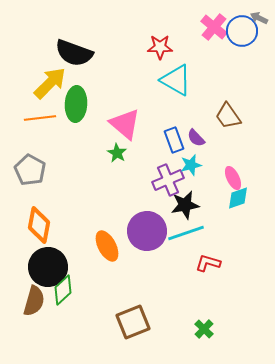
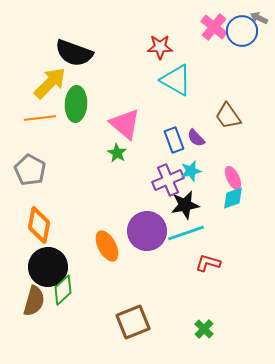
cyan star: moved 6 px down
cyan diamond: moved 5 px left
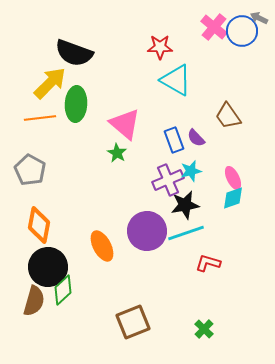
orange ellipse: moved 5 px left
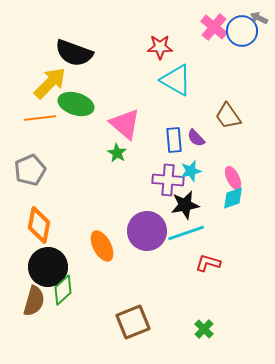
green ellipse: rotated 76 degrees counterclockwise
blue rectangle: rotated 15 degrees clockwise
gray pentagon: rotated 20 degrees clockwise
purple cross: rotated 28 degrees clockwise
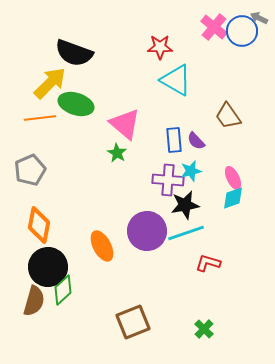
purple semicircle: moved 3 px down
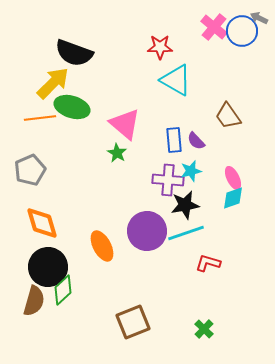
yellow arrow: moved 3 px right
green ellipse: moved 4 px left, 3 px down
orange diamond: moved 3 px right, 2 px up; rotated 27 degrees counterclockwise
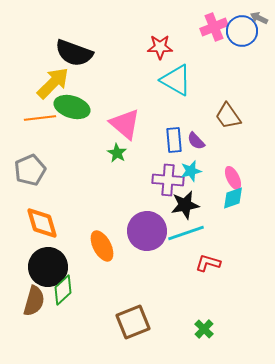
pink cross: rotated 28 degrees clockwise
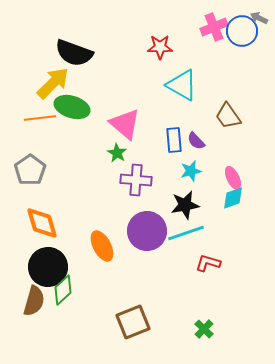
cyan triangle: moved 6 px right, 5 px down
gray pentagon: rotated 12 degrees counterclockwise
purple cross: moved 32 px left
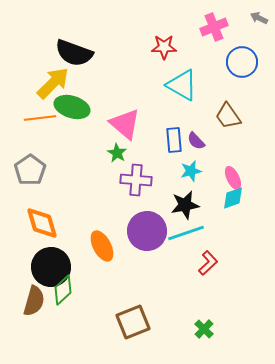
blue circle: moved 31 px down
red star: moved 4 px right
red L-shape: rotated 120 degrees clockwise
black circle: moved 3 px right
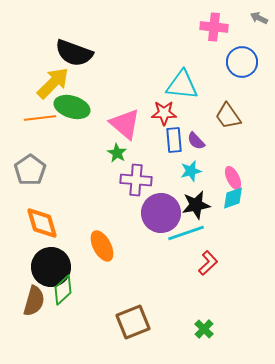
pink cross: rotated 28 degrees clockwise
red star: moved 66 px down
cyan triangle: rotated 24 degrees counterclockwise
black star: moved 11 px right
purple circle: moved 14 px right, 18 px up
